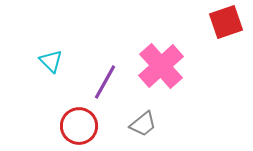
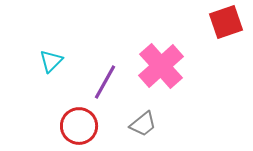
cyan triangle: rotated 30 degrees clockwise
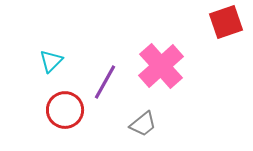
red circle: moved 14 px left, 16 px up
